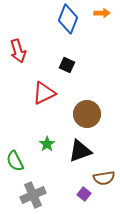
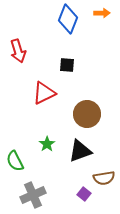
black square: rotated 21 degrees counterclockwise
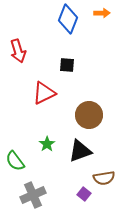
brown circle: moved 2 px right, 1 px down
green semicircle: rotated 10 degrees counterclockwise
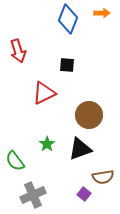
black triangle: moved 2 px up
brown semicircle: moved 1 px left, 1 px up
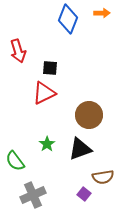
black square: moved 17 px left, 3 px down
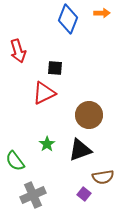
black square: moved 5 px right
black triangle: moved 1 px down
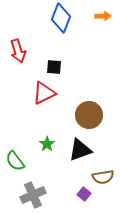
orange arrow: moved 1 px right, 3 px down
blue diamond: moved 7 px left, 1 px up
black square: moved 1 px left, 1 px up
